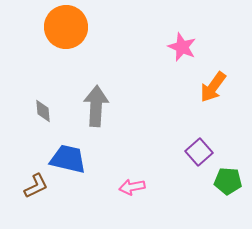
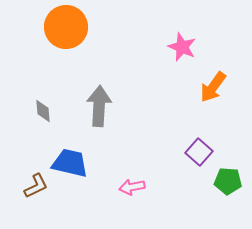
gray arrow: moved 3 px right
purple square: rotated 8 degrees counterclockwise
blue trapezoid: moved 2 px right, 4 px down
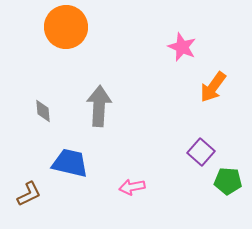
purple square: moved 2 px right
brown L-shape: moved 7 px left, 8 px down
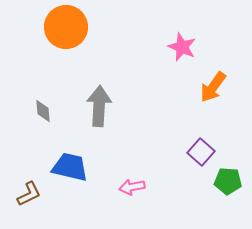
blue trapezoid: moved 4 px down
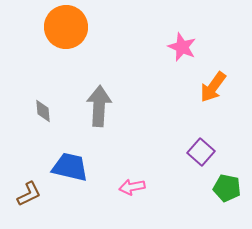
green pentagon: moved 1 px left, 7 px down; rotated 8 degrees clockwise
